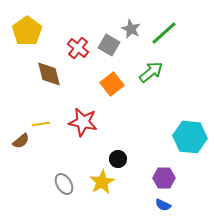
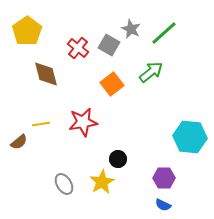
brown diamond: moved 3 px left
red star: rotated 20 degrees counterclockwise
brown semicircle: moved 2 px left, 1 px down
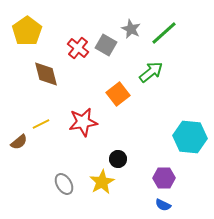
gray square: moved 3 px left
orange square: moved 6 px right, 10 px down
yellow line: rotated 18 degrees counterclockwise
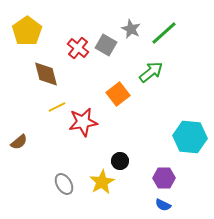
yellow line: moved 16 px right, 17 px up
black circle: moved 2 px right, 2 px down
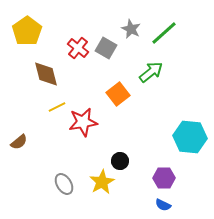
gray square: moved 3 px down
